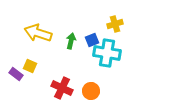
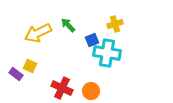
yellow arrow: rotated 44 degrees counterclockwise
green arrow: moved 3 px left, 16 px up; rotated 56 degrees counterclockwise
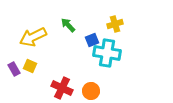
yellow arrow: moved 5 px left, 4 px down
purple rectangle: moved 2 px left, 5 px up; rotated 24 degrees clockwise
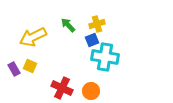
yellow cross: moved 18 px left
cyan cross: moved 2 px left, 4 px down
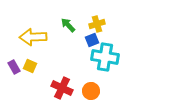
yellow arrow: rotated 24 degrees clockwise
purple rectangle: moved 2 px up
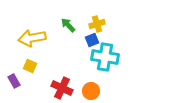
yellow arrow: moved 1 px left, 1 px down; rotated 8 degrees counterclockwise
purple rectangle: moved 14 px down
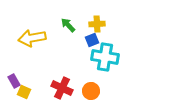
yellow cross: rotated 14 degrees clockwise
yellow square: moved 6 px left, 26 px down
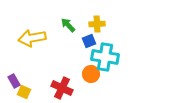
blue square: moved 3 px left, 1 px down
orange circle: moved 17 px up
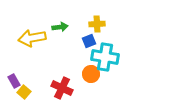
green arrow: moved 8 px left, 2 px down; rotated 126 degrees clockwise
yellow square: rotated 16 degrees clockwise
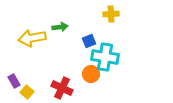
yellow cross: moved 14 px right, 10 px up
yellow square: moved 3 px right
